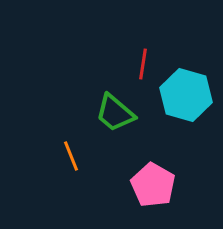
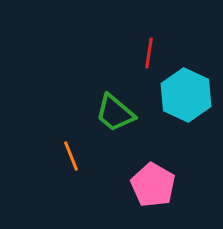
red line: moved 6 px right, 11 px up
cyan hexagon: rotated 9 degrees clockwise
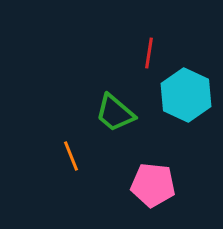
pink pentagon: rotated 24 degrees counterclockwise
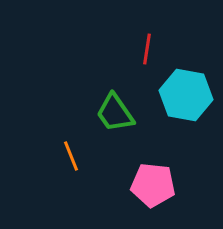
red line: moved 2 px left, 4 px up
cyan hexagon: rotated 15 degrees counterclockwise
green trapezoid: rotated 15 degrees clockwise
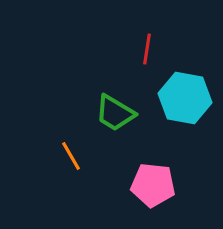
cyan hexagon: moved 1 px left, 3 px down
green trapezoid: rotated 24 degrees counterclockwise
orange line: rotated 8 degrees counterclockwise
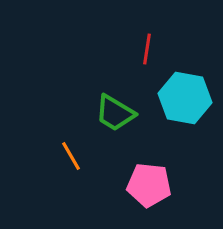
pink pentagon: moved 4 px left
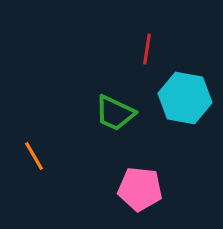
green trapezoid: rotated 6 degrees counterclockwise
orange line: moved 37 px left
pink pentagon: moved 9 px left, 4 px down
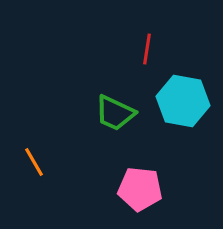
cyan hexagon: moved 2 px left, 3 px down
orange line: moved 6 px down
